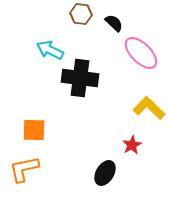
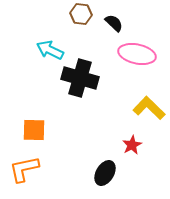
pink ellipse: moved 4 px left, 1 px down; rotated 33 degrees counterclockwise
black cross: rotated 9 degrees clockwise
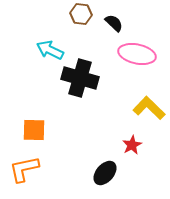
black ellipse: rotated 10 degrees clockwise
